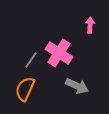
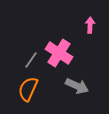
orange semicircle: moved 3 px right
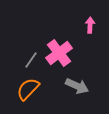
pink cross: rotated 20 degrees clockwise
orange semicircle: rotated 20 degrees clockwise
